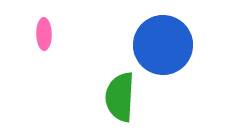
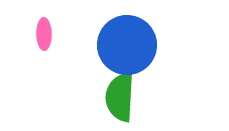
blue circle: moved 36 px left
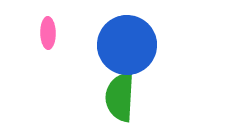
pink ellipse: moved 4 px right, 1 px up
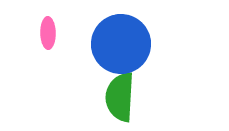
blue circle: moved 6 px left, 1 px up
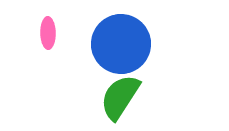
green semicircle: rotated 30 degrees clockwise
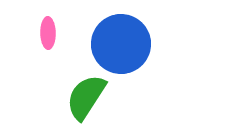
green semicircle: moved 34 px left
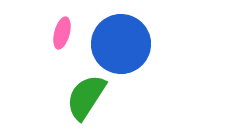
pink ellipse: moved 14 px right; rotated 16 degrees clockwise
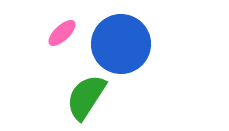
pink ellipse: rotated 32 degrees clockwise
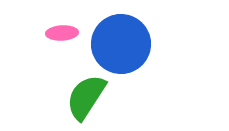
pink ellipse: rotated 40 degrees clockwise
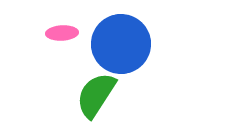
green semicircle: moved 10 px right, 2 px up
